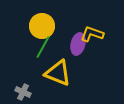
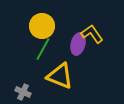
yellow L-shape: rotated 35 degrees clockwise
green line: moved 2 px down
yellow triangle: moved 2 px right, 3 px down
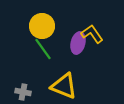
purple ellipse: moved 1 px up
green line: rotated 65 degrees counterclockwise
yellow triangle: moved 4 px right, 10 px down
gray cross: rotated 14 degrees counterclockwise
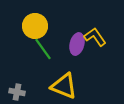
yellow circle: moved 7 px left
yellow L-shape: moved 3 px right, 3 px down
purple ellipse: moved 1 px left, 1 px down
gray cross: moved 6 px left
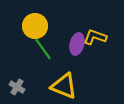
yellow L-shape: rotated 35 degrees counterclockwise
gray cross: moved 5 px up; rotated 21 degrees clockwise
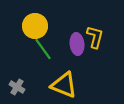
yellow L-shape: rotated 85 degrees clockwise
purple ellipse: rotated 20 degrees counterclockwise
yellow triangle: moved 1 px up
